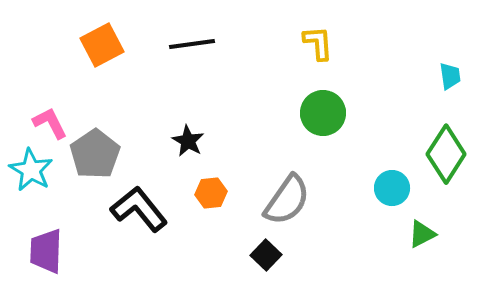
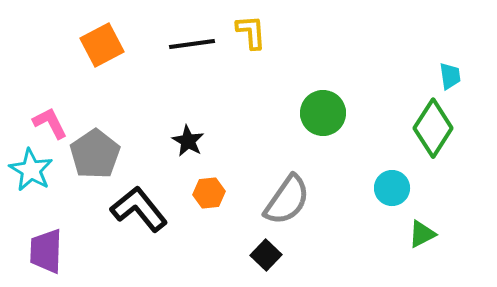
yellow L-shape: moved 67 px left, 11 px up
green diamond: moved 13 px left, 26 px up
orange hexagon: moved 2 px left
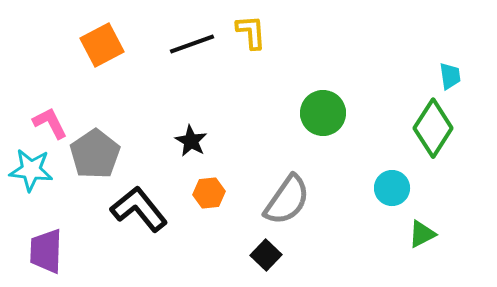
black line: rotated 12 degrees counterclockwise
black star: moved 3 px right
cyan star: rotated 24 degrees counterclockwise
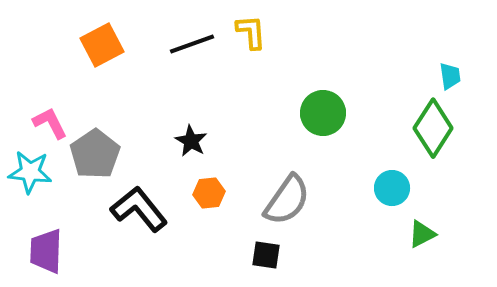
cyan star: moved 1 px left, 2 px down
black square: rotated 36 degrees counterclockwise
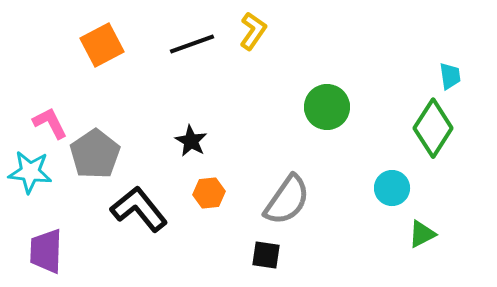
yellow L-shape: moved 2 px right, 1 px up; rotated 39 degrees clockwise
green circle: moved 4 px right, 6 px up
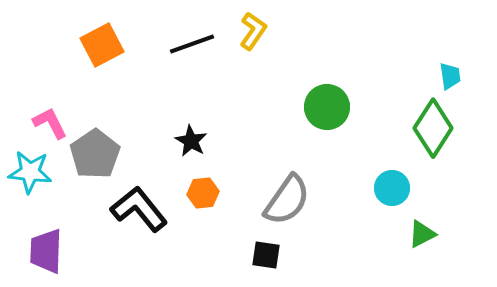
orange hexagon: moved 6 px left
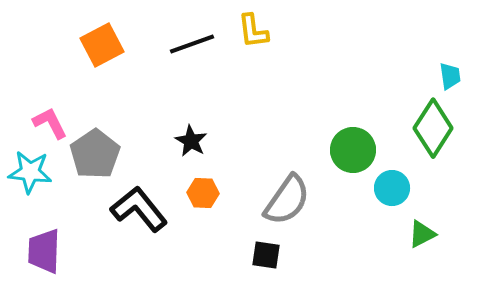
yellow L-shape: rotated 138 degrees clockwise
green circle: moved 26 px right, 43 px down
orange hexagon: rotated 8 degrees clockwise
purple trapezoid: moved 2 px left
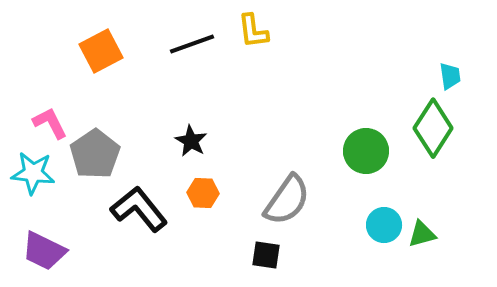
orange square: moved 1 px left, 6 px down
green circle: moved 13 px right, 1 px down
cyan star: moved 3 px right, 1 px down
cyan circle: moved 8 px left, 37 px down
green triangle: rotated 12 degrees clockwise
purple trapezoid: rotated 66 degrees counterclockwise
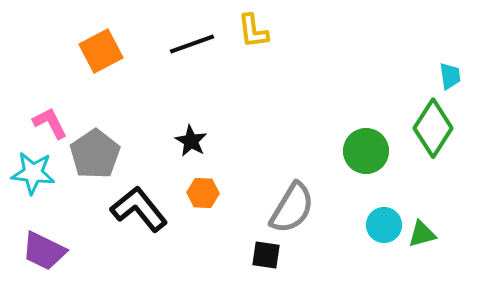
gray semicircle: moved 5 px right, 8 px down; rotated 4 degrees counterclockwise
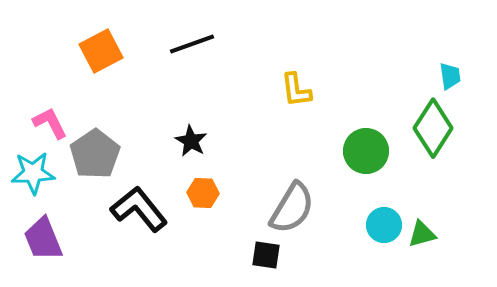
yellow L-shape: moved 43 px right, 59 px down
cyan star: rotated 9 degrees counterclockwise
purple trapezoid: moved 1 px left, 12 px up; rotated 42 degrees clockwise
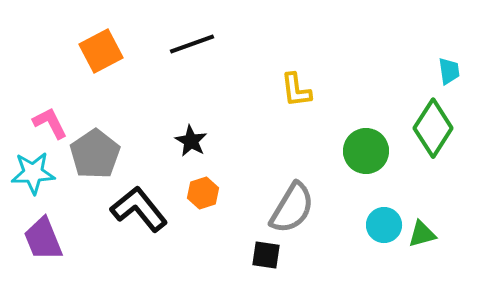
cyan trapezoid: moved 1 px left, 5 px up
orange hexagon: rotated 20 degrees counterclockwise
